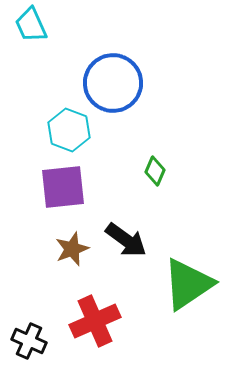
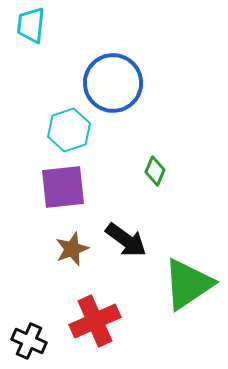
cyan trapezoid: rotated 30 degrees clockwise
cyan hexagon: rotated 21 degrees clockwise
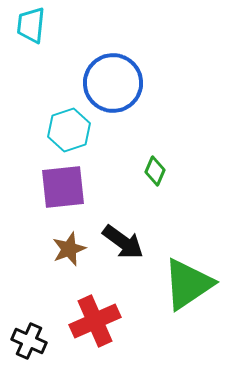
black arrow: moved 3 px left, 2 px down
brown star: moved 3 px left
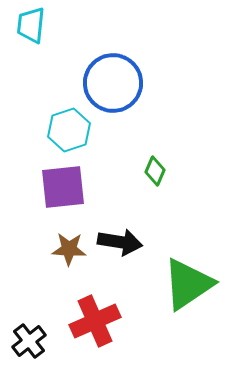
black arrow: moved 3 px left; rotated 27 degrees counterclockwise
brown star: rotated 24 degrees clockwise
black cross: rotated 28 degrees clockwise
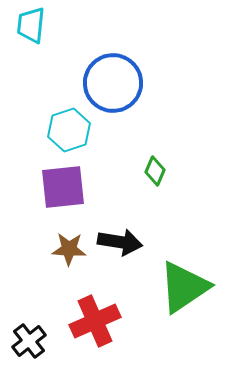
green triangle: moved 4 px left, 3 px down
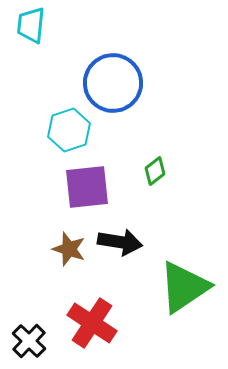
green diamond: rotated 28 degrees clockwise
purple square: moved 24 px right
brown star: rotated 16 degrees clockwise
red cross: moved 3 px left, 2 px down; rotated 33 degrees counterclockwise
black cross: rotated 8 degrees counterclockwise
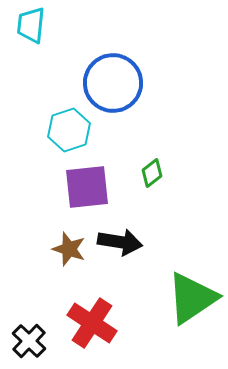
green diamond: moved 3 px left, 2 px down
green triangle: moved 8 px right, 11 px down
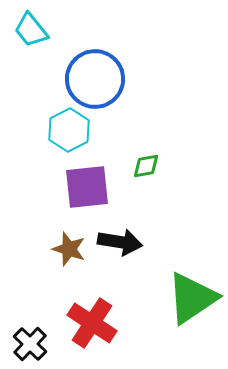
cyan trapezoid: moved 5 px down; rotated 45 degrees counterclockwise
blue circle: moved 18 px left, 4 px up
cyan hexagon: rotated 9 degrees counterclockwise
green diamond: moved 6 px left, 7 px up; rotated 28 degrees clockwise
black cross: moved 1 px right, 3 px down
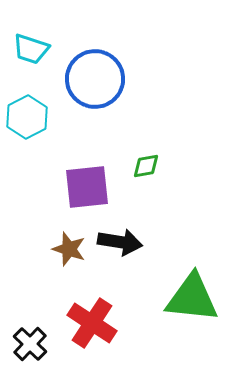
cyan trapezoid: moved 19 px down; rotated 33 degrees counterclockwise
cyan hexagon: moved 42 px left, 13 px up
green triangle: rotated 40 degrees clockwise
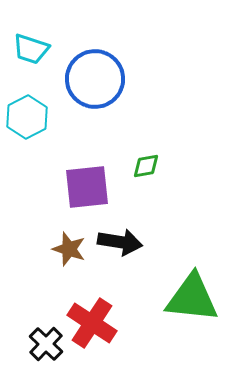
black cross: moved 16 px right
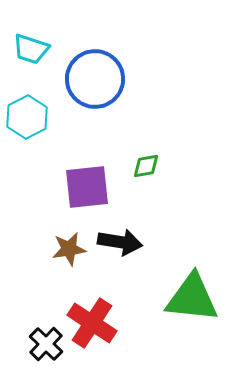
brown star: rotated 28 degrees counterclockwise
